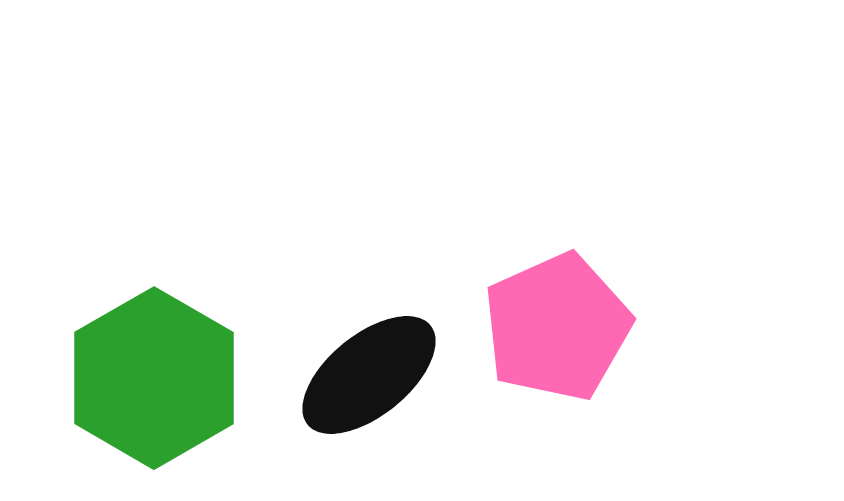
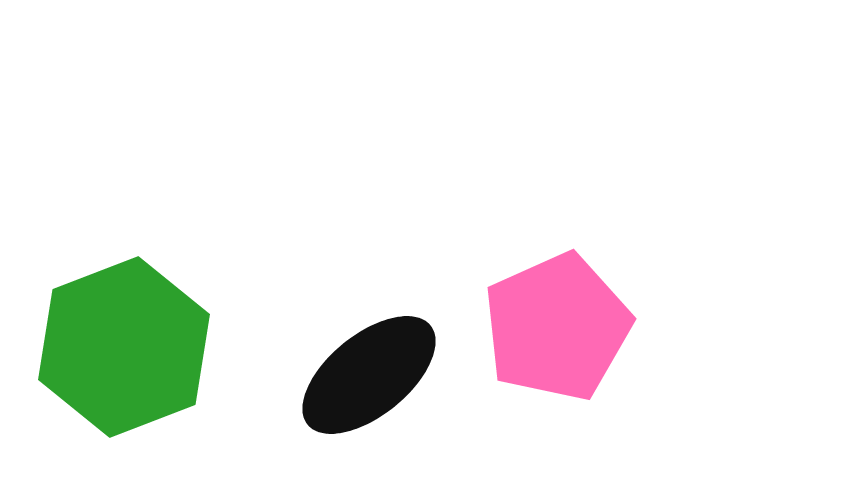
green hexagon: moved 30 px left, 31 px up; rotated 9 degrees clockwise
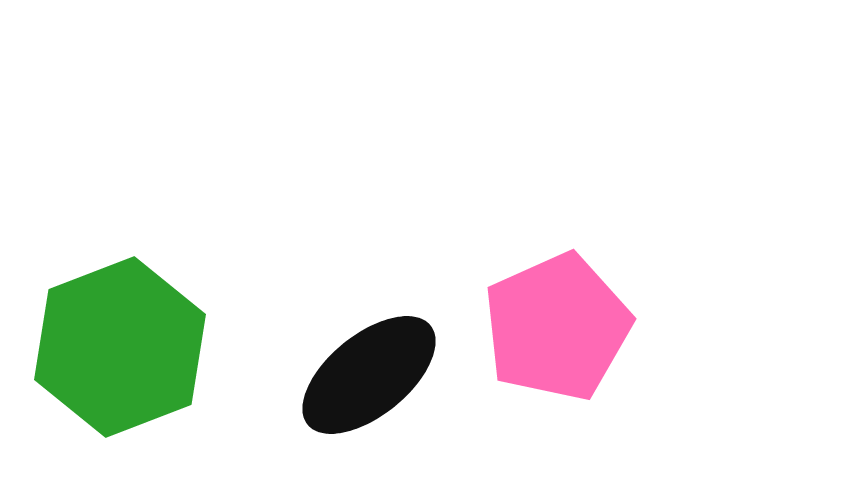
green hexagon: moved 4 px left
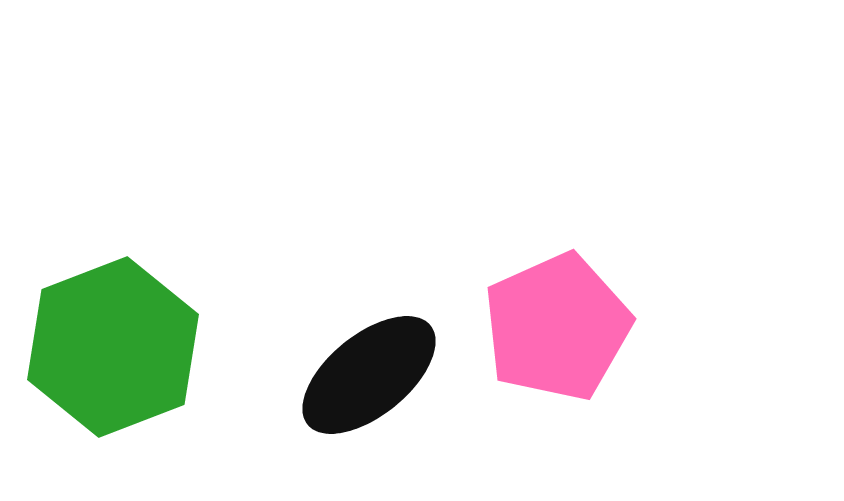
green hexagon: moved 7 px left
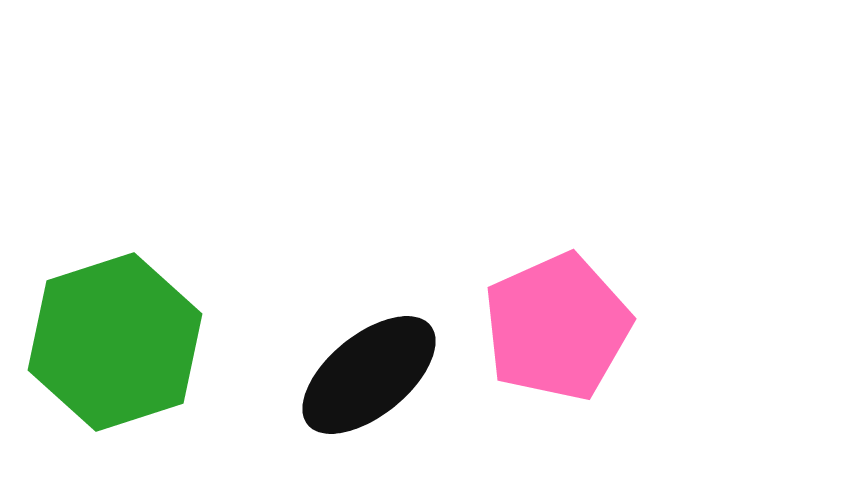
green hexagon: moved 2 px right, 5 px up; rotated 3 degrees clockwise
